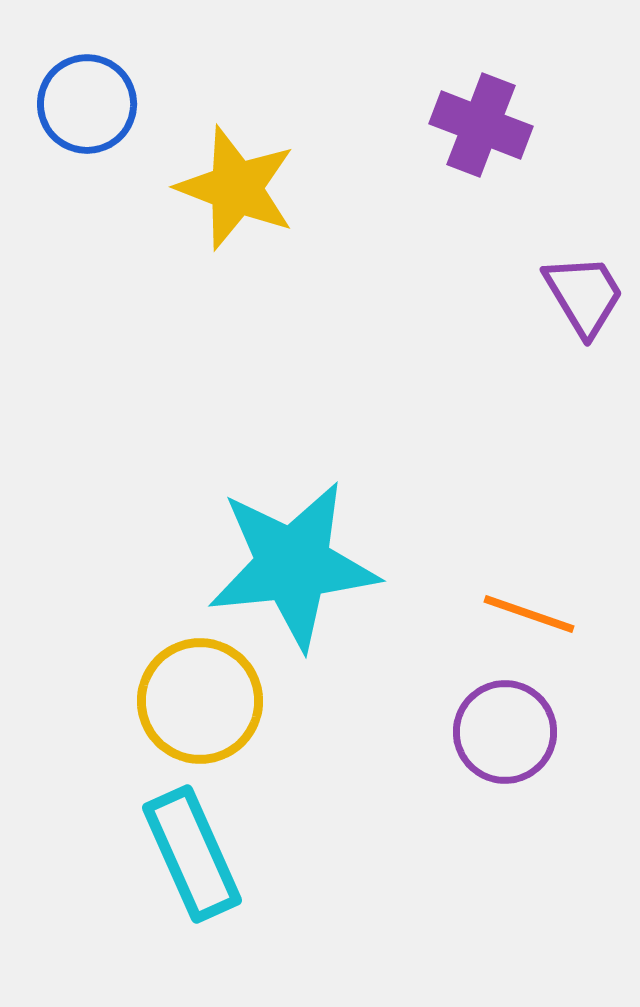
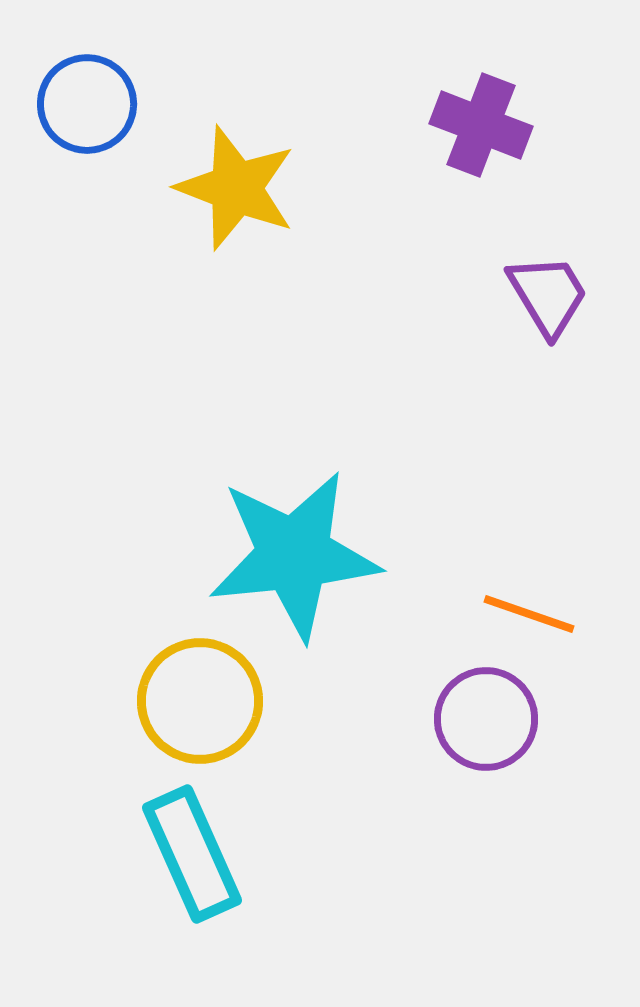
purple trapezoid: moved 36 px left
cyan star: moved 1 px right, 10 px up
purple circle: moved 19 px left, 13 px up
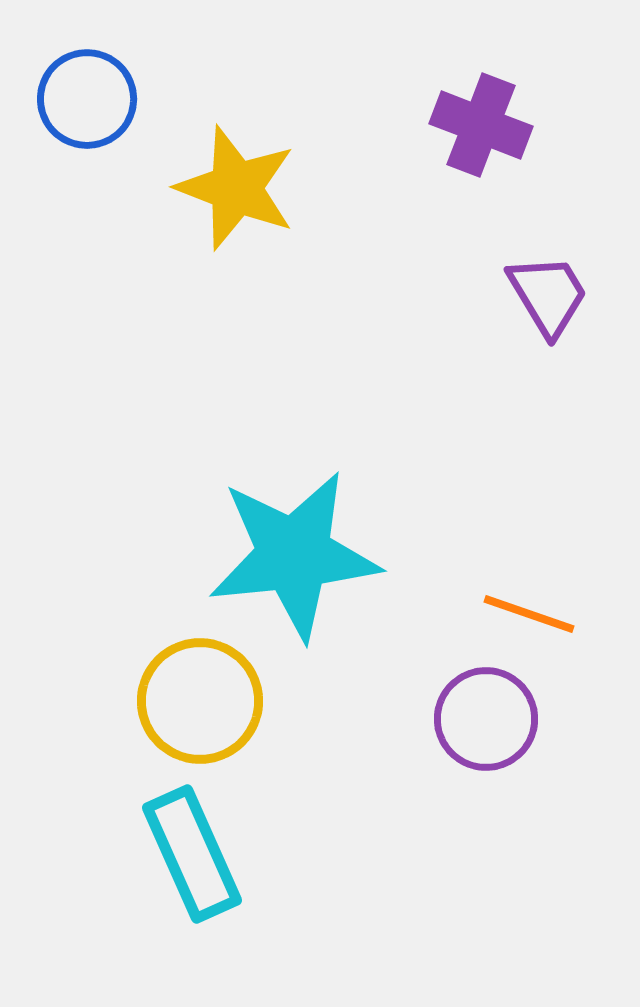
blue circle: moved 5 px up
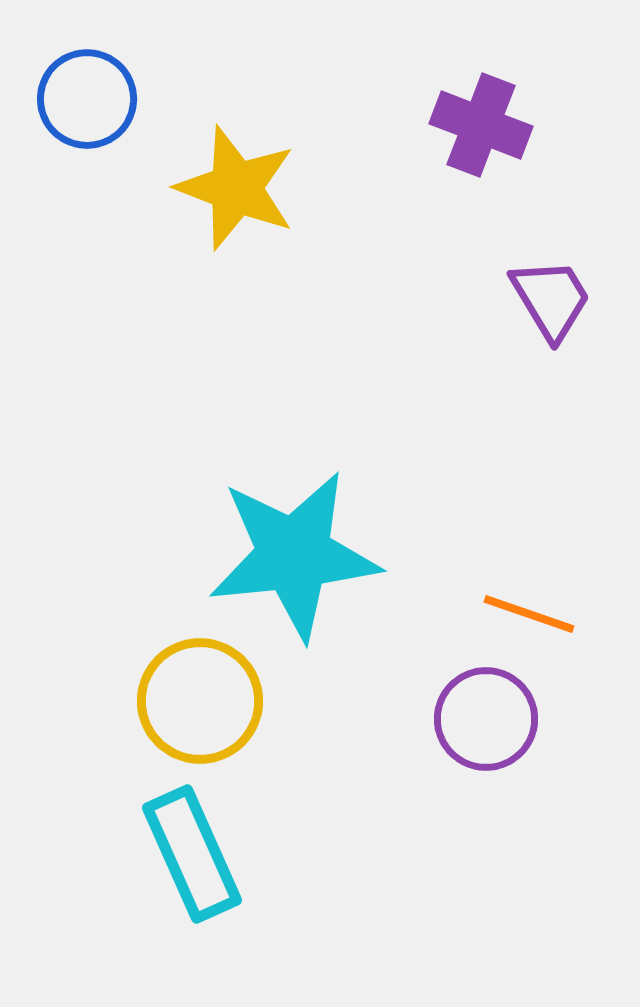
purple trapezoid: moved 3 px right, 4 px down
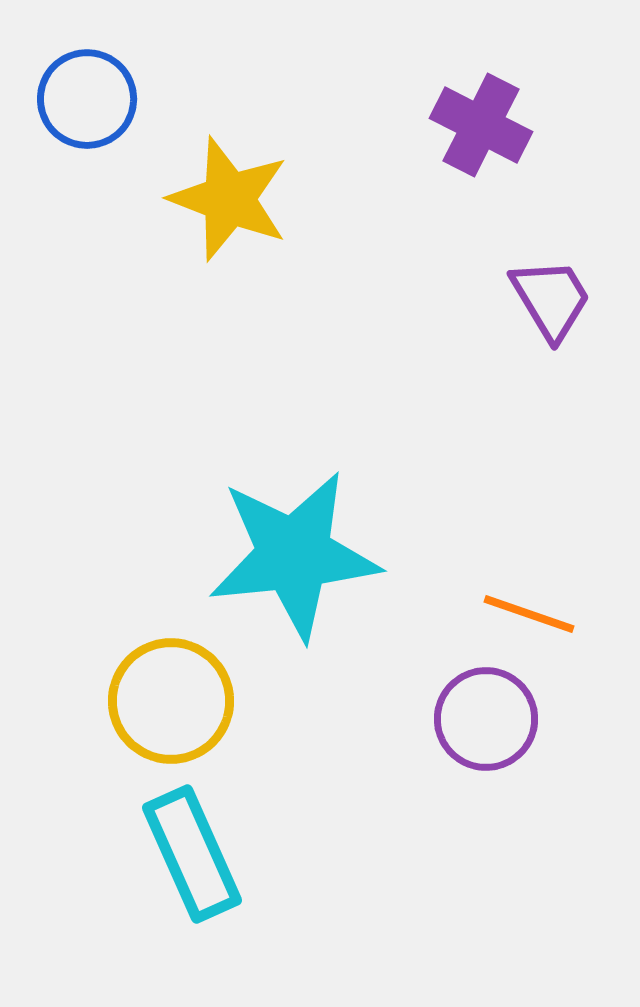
purple cross: rotated 6 degrees clockwise
yellow star: moved 7 px left, 11 px down
yellow circle: moved 29 px left
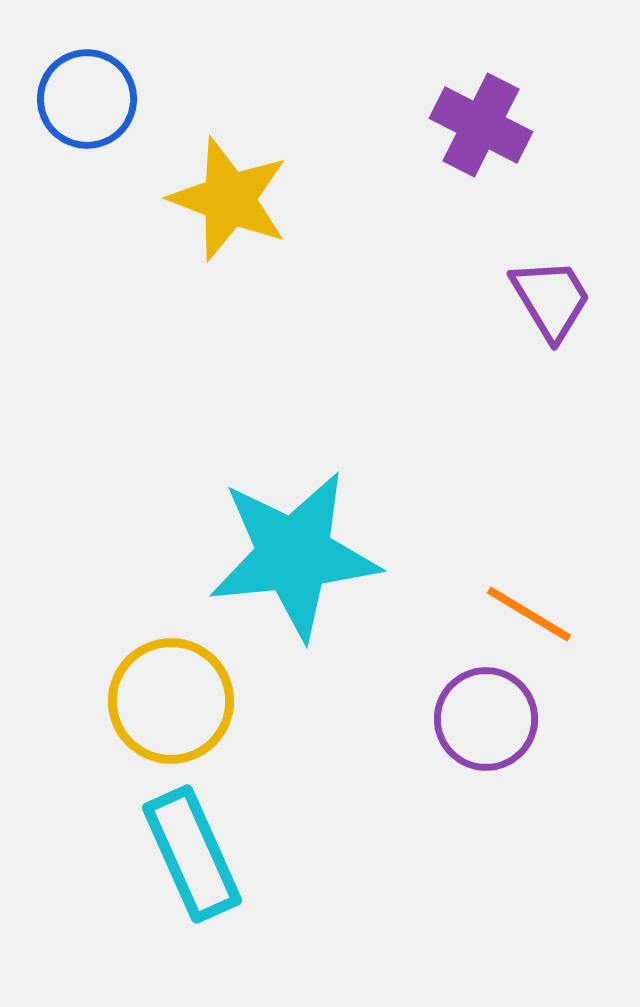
orange line: rotated 12 degrees clockwise
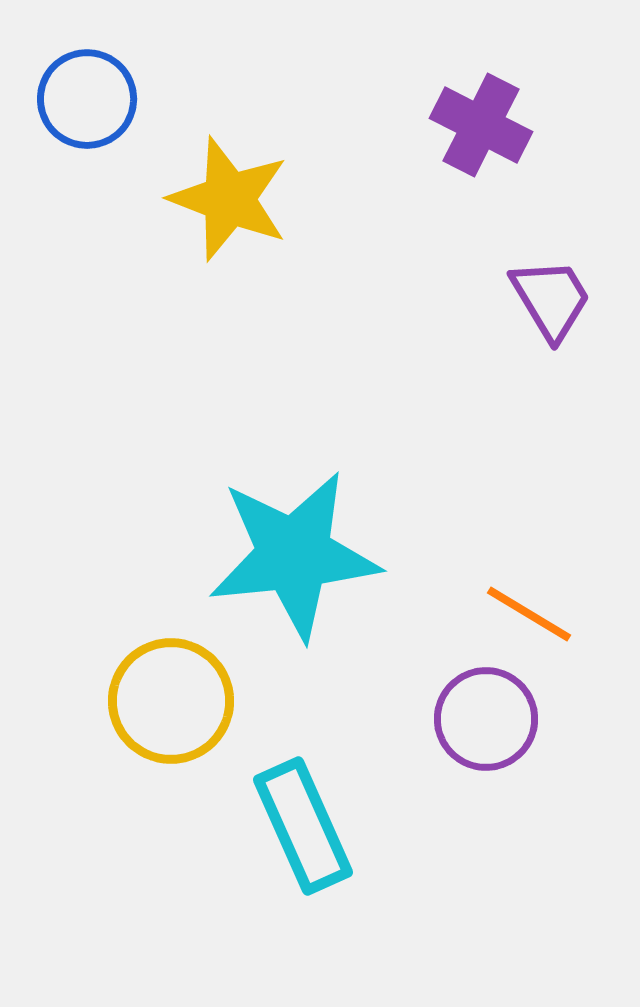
cyan rectangle: moved 111 px right, 28 px up
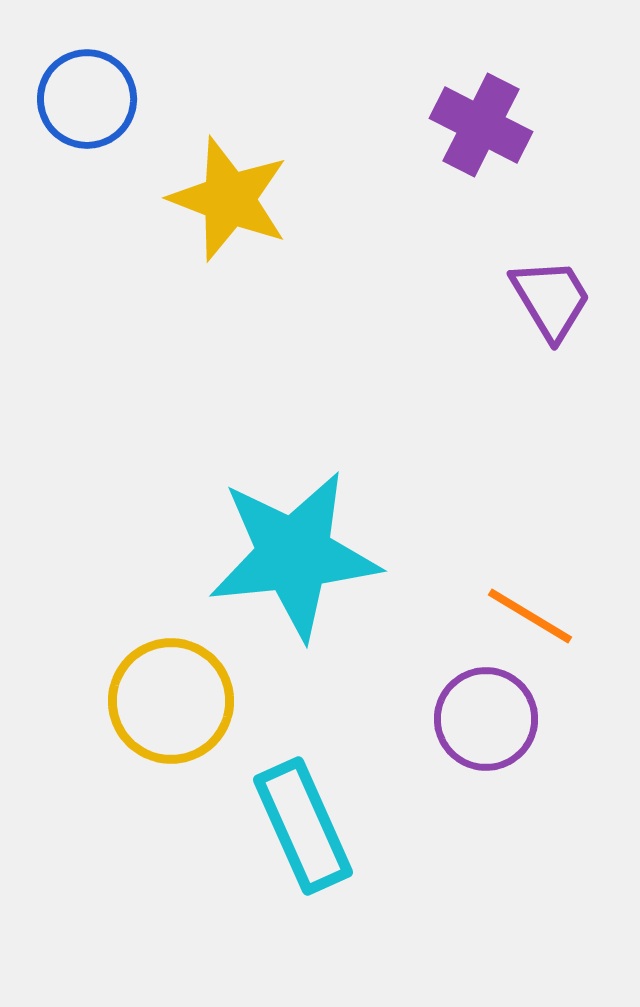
orange line: moved 1 px right, 2 px down
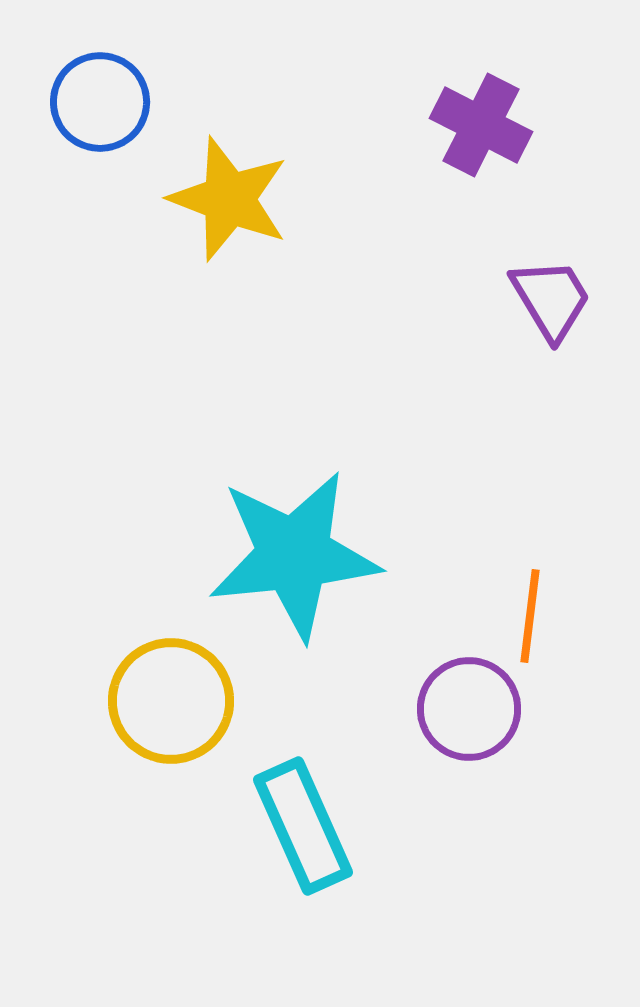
blue circle: moved 13 px right, 3 px down
orange line: rotated 66 degrees clockwise
purple circle: moved 17 px left, 10 px up
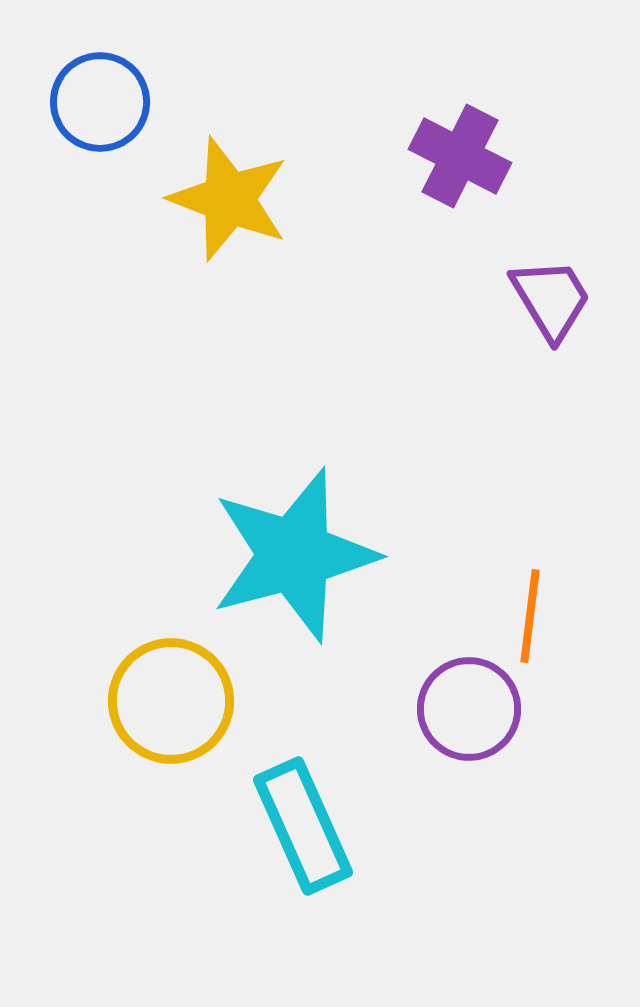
purple cross: moved 21 px left, 31 px down
cyan star: rotated 9 degrees counterclockwise
